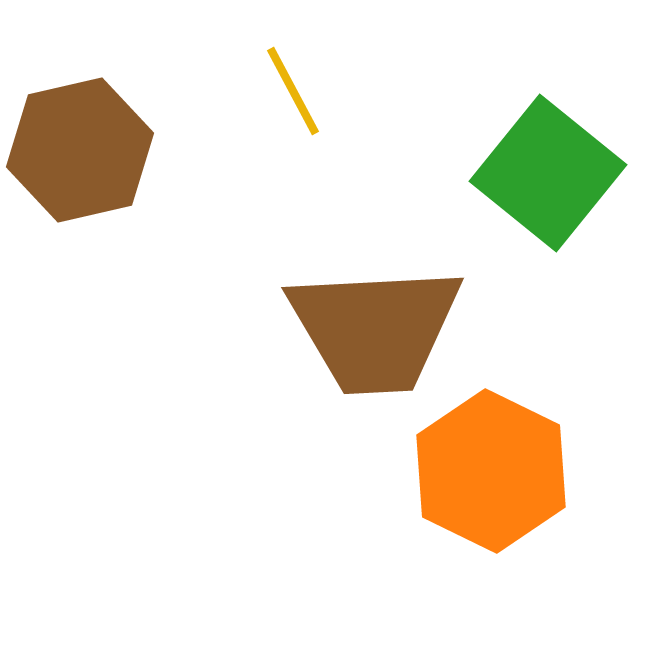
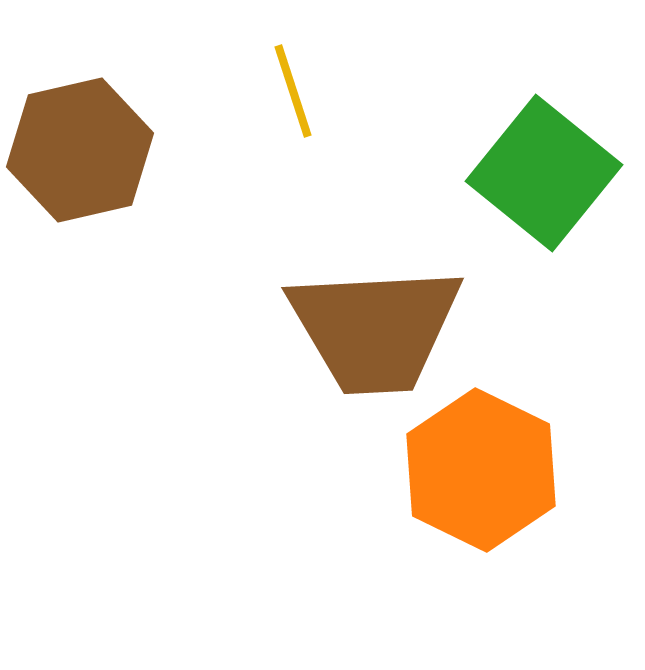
yellow line: rotated 10 degrees clockwise
green square: moved 4 px left
orange hexagon: moved 10 px left, 1 px up
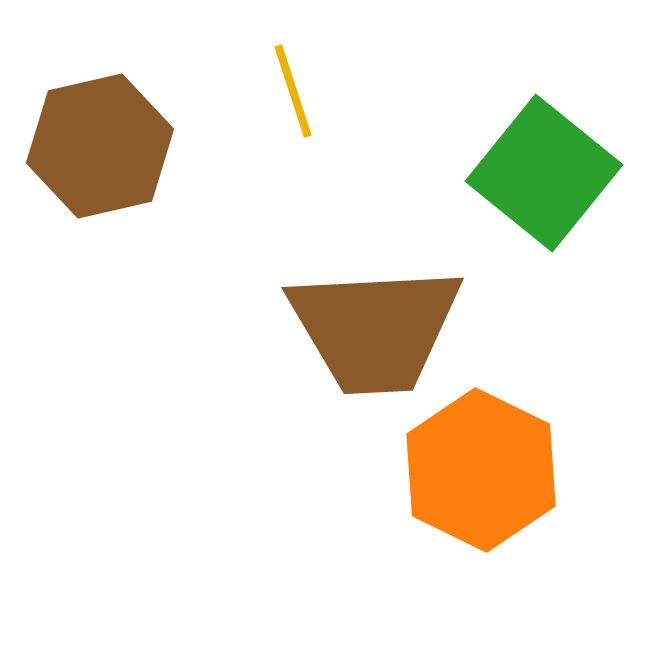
brown hexagon: moved 20 px right, 4 px up
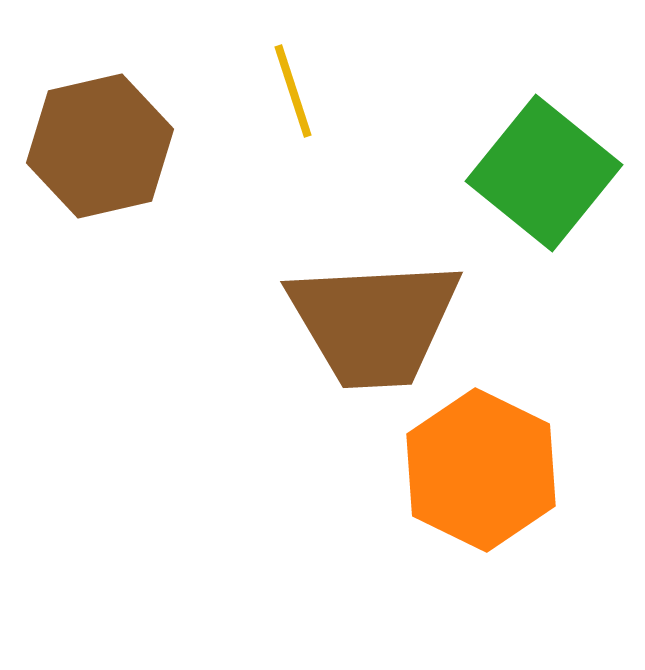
brown trapezoid: moved 1 px left, 6 px up
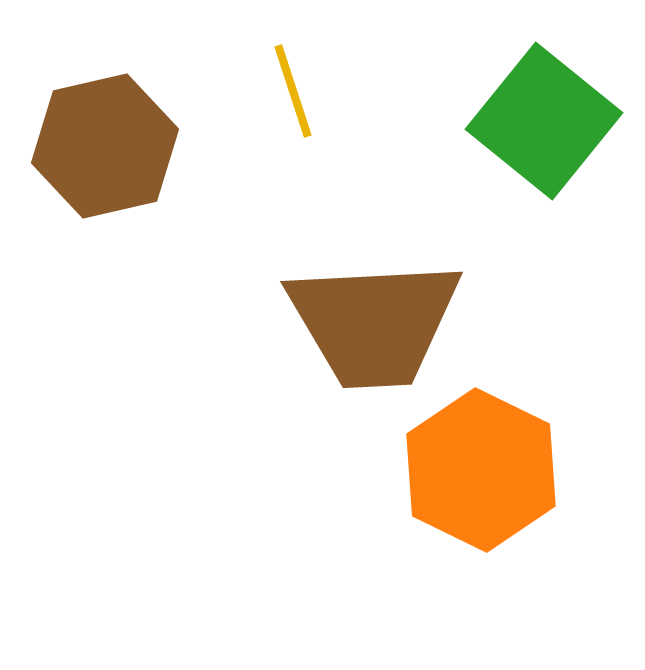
brown hexagon: moved 5 px right
green square: moved 52 px up
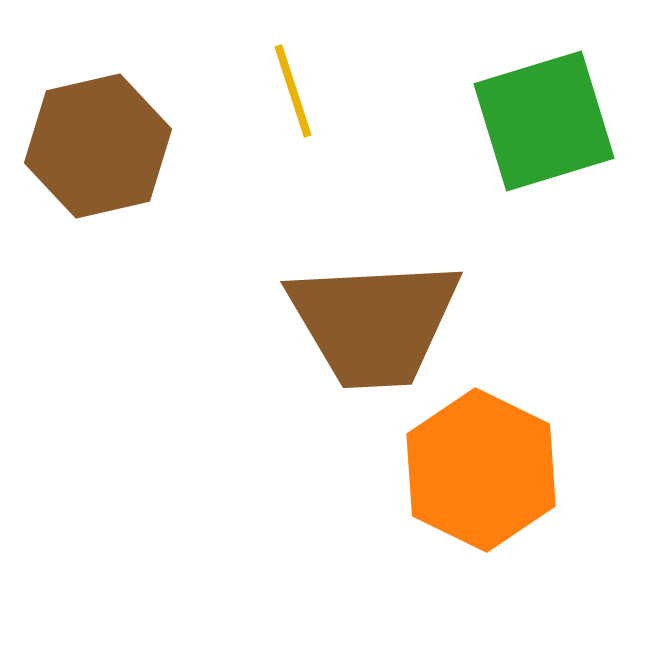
green square: rotated 34 degrees clockwise
brown hexagon: moved 7 px left
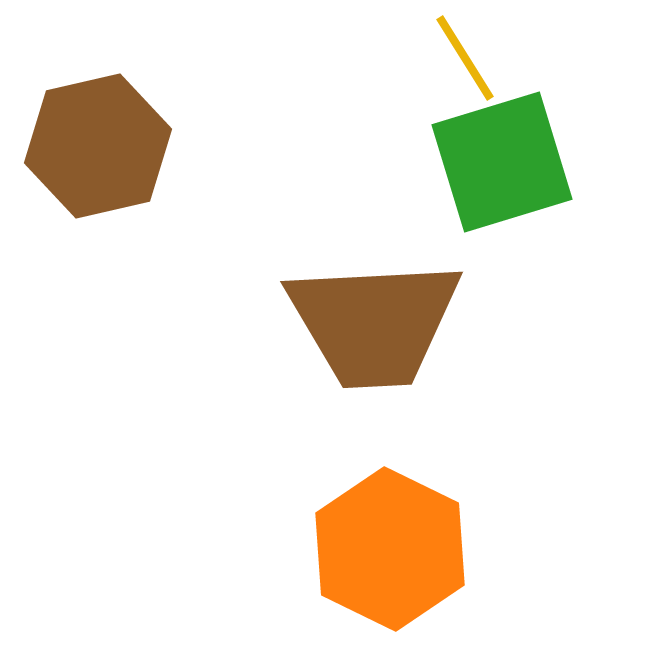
yellow line: moved 172 px right, 33 px up; rotated 14 degrees counterclockwise
green square: moved 42 px left, 41 px down
orange hexagon: moved 91 px left, 79 px down
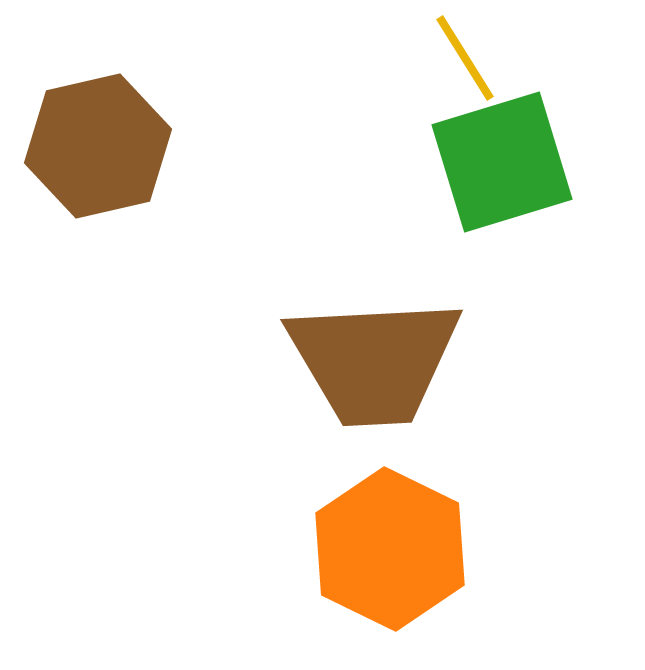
brown trapezoid: moved 38 px down
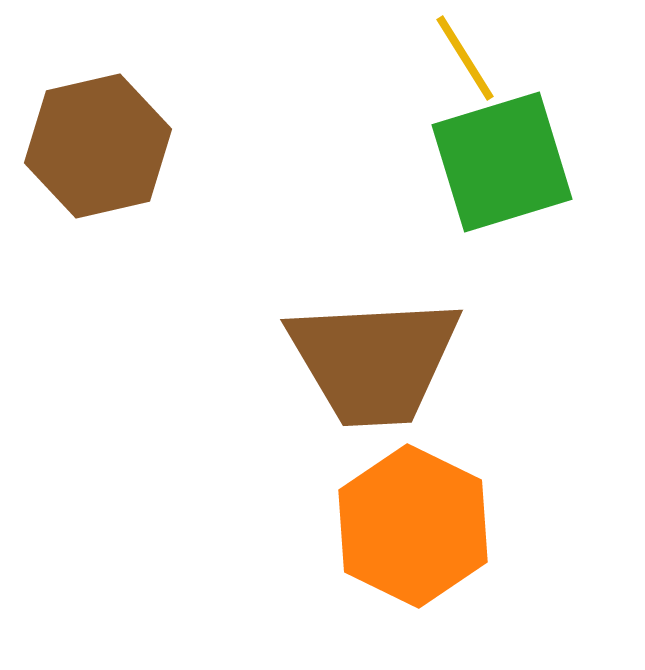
orange hexagon: moved 23 px right, 23 px up
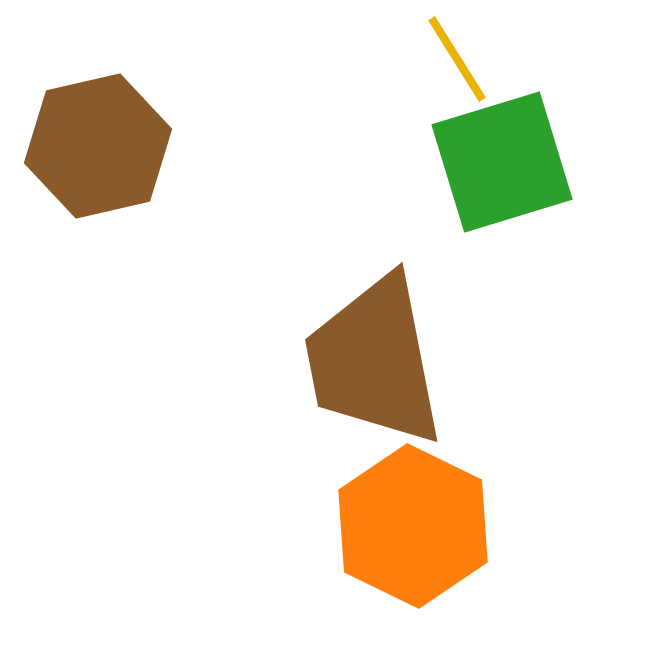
yellow line: moved 8 px left, 1 px down
brown trapezoid: rotated 82 degrees clockwise
